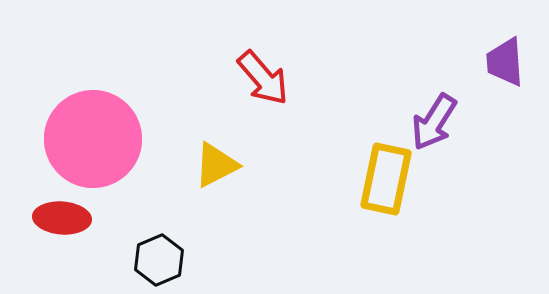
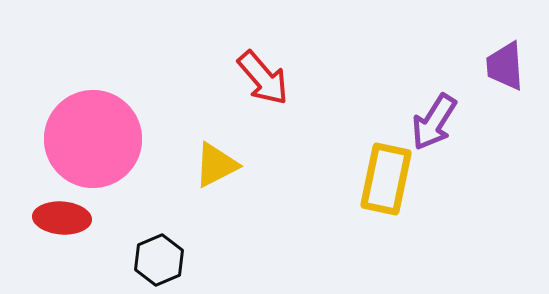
purple trapezoid: moved 4 px down
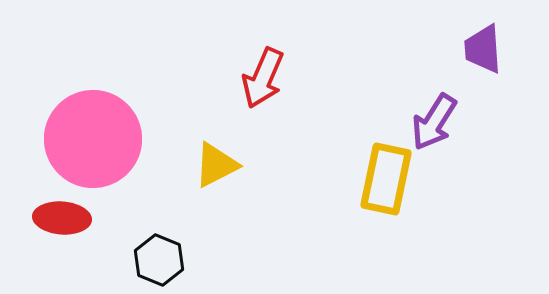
purple trapezoid: moved 22 px left, 17 px up
red arrow: rotated 64 degrees clockwise
black hexagon: rotated 15 degrees counterclockwise
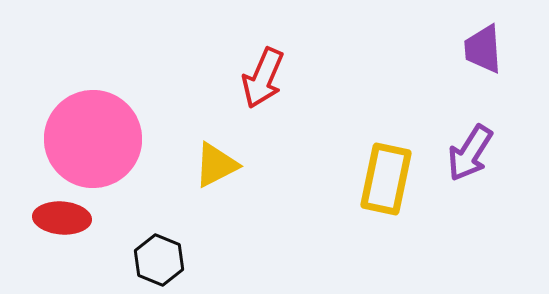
purple arrow: moved 36 px right, 31 px down
